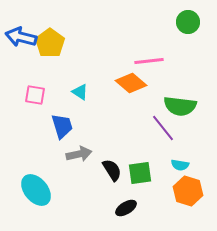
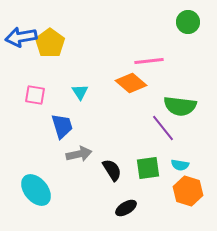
blue arrow: rotated 24 degrees counterclockwise
cyan triangle: rotated 24 degrees clockwise
green square: moved 8 px right, 5 px up
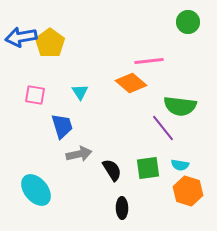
black ellipse: moved 4 px left; rotated 60 degrees counterclockwise
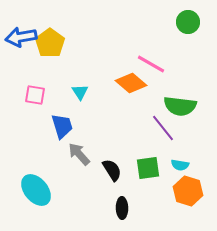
pink line: moved 2 px right, 3 px down; rotated 36 degrees clockwise
gray arrow: rotated 120 degrees counterclockwise
